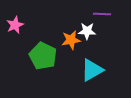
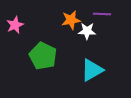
orange star: moved 20 px up
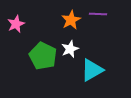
purple line: moved 4 px left
orange star: rotated 18 degrees counterclockwise
pink star: moved 1 px right, 1 px up
white star: moved 17 px left, 18 px down; rotated 24 degrees counterclockwise
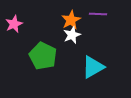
pink star: moved 2 px left
white star: moved 2 px right, 14 px up
cyan triangle: moved 1 px right, 3 px up
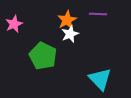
orange star: moved 4 px left
white star: moved 2 px left, 1 px up
cyan triangle: moved 7 px right, 12 px down; rotated 45 degrees counterclockwise
